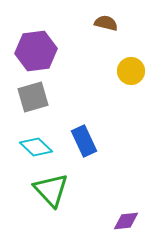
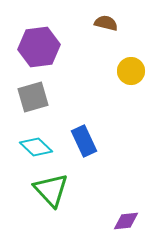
purple hexagon: moved 3 px right, 4 px up
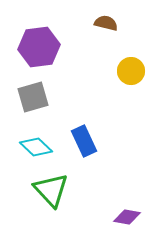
purple diamond: moved 1 px right, 4 px up; rotated 16 degrees clockwise
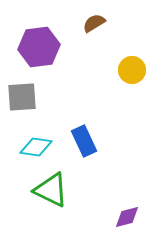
brown semicircle: moved 12 px left; rotated 45 degrees counterclockwise
yellow circle: moved 1 px right, 1 px up
gray square: moved 11 px left; rotated 12 degrees clockwise
cyan diamond: rotated 36 degrees counterclockwise
green triangle: rotated 21 degrees counterclockwise
purple diamond: rotated 24 degrees counterclockwise
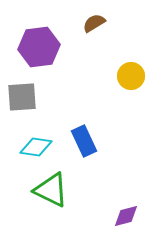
yellow circle: moved 1 px left, 6 px down
purple diamond: moved 1 px left, 1 px up
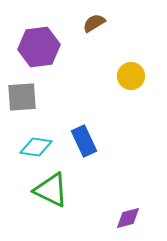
purple diamond: moved 2 px right, 2 px down
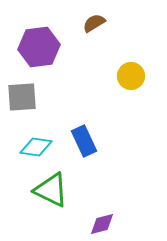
purple diamond: moved 26 px left, 6 px down
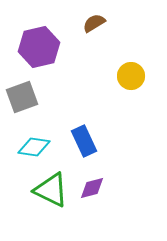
purple hexagon: rotated 6 degrees counterclockwise
gray square: rotated 16 degrees counterclockwise
cyan diamond: moved 2 px left
purple diamond: moved 10 px left, 36 px up
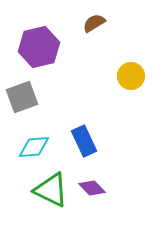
cyan diamond: rotated 12 degrees counterclockwise
purple diamond: rotated 60 degrees clockwise
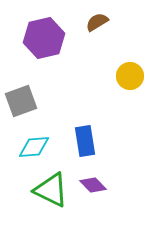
brown semicircle: moved 3 px right, 1 px up
purple hexagon: moved 5 px right, 9 px up
yellow circle: moved 1 px left
gray square: moved 1 px left, 4 px down
blue rectangle: moved 1 px right; rotated 16 degrees clockwise
purple diamond: moved 1 px right, 3 px up
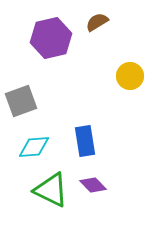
purple hexagon: moved 7 px right
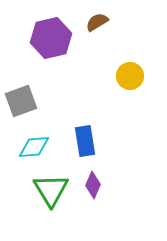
purple diamond: rotated 68 degrees clockwise
green triangle: rotated 33 degrees clockwise
